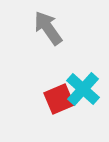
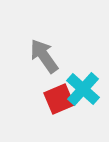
gray arrow: moved 4 px left, 28 px down
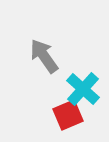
red square: moved 9 px right, 16 px down
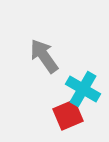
cyan cross: rotated 12 degrees counterclockwise
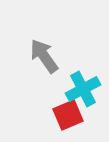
cyan cross: rotated 32 degrees clockwise
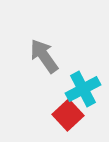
red square: rotated 20 degrees counterclockwise
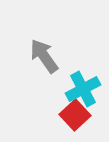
red square: moved 7 px right
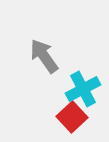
red square: moved 3 px left, 2 px down
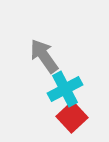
cyan cross: moved 18 px left
